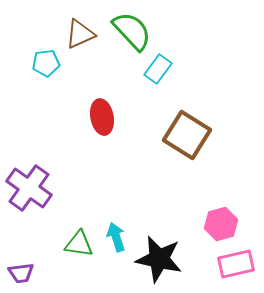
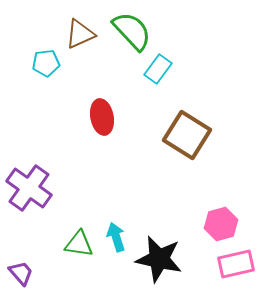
purple trapezoid: rotated 124 degrees counterclockwise
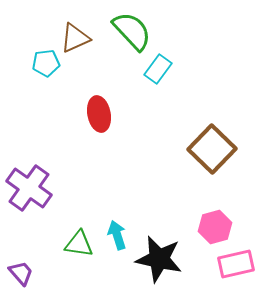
brown triangle: moved 5 px left, 4 px down
red ellipse: moved 3 px left, 3 px up
brown square: moved 25 px right, 14 px down; rotated 12 degrees clockwise
pink hexagon: moved 6 px left, 3 px down
cyan arrow: moved 1 px right, 2 px up
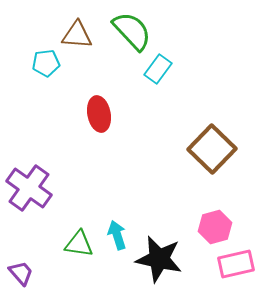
brown triangle: moved 2 px right, 3 px up; rotated 28 degrees clockwise
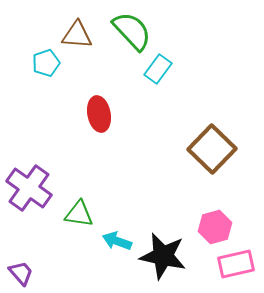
cyan pentagon: rotated 12 degrees counterclockwise
cyan arrow: moved 6 px down; rotated 52 degrees counterclockwise
green triangle: moved 30 px up
black star: moved 4 px right, 3 px up
